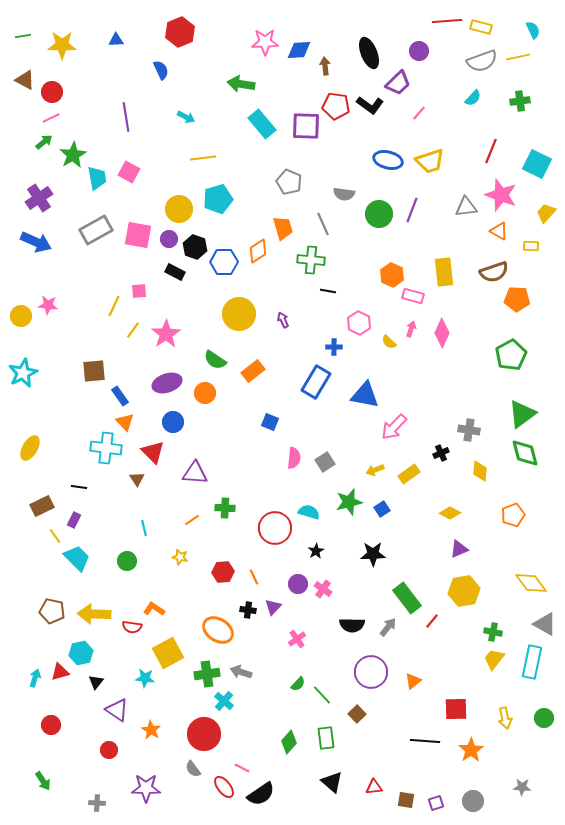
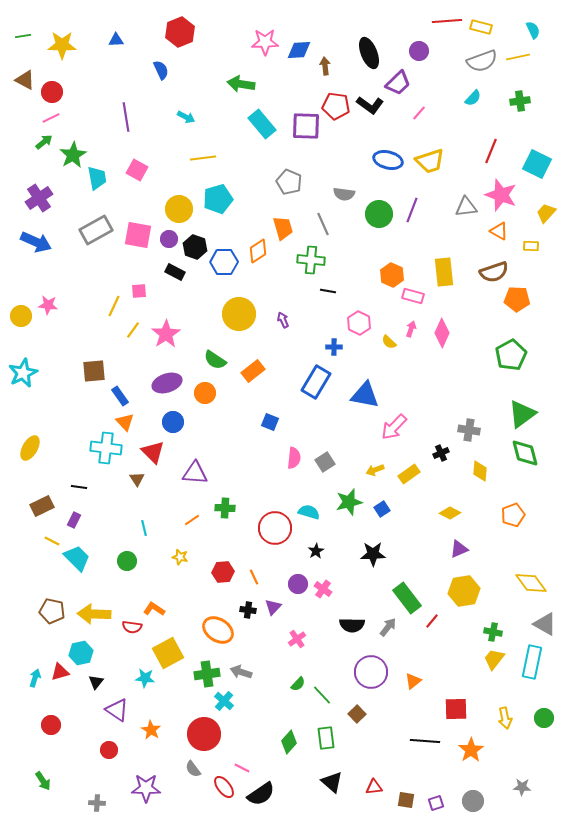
pink square at (129, 172): moved 8 px right, 2 px up
yellow line at (55, 536): moved 3 px left, 5 px down; rotated 28 degrees counterclockwise
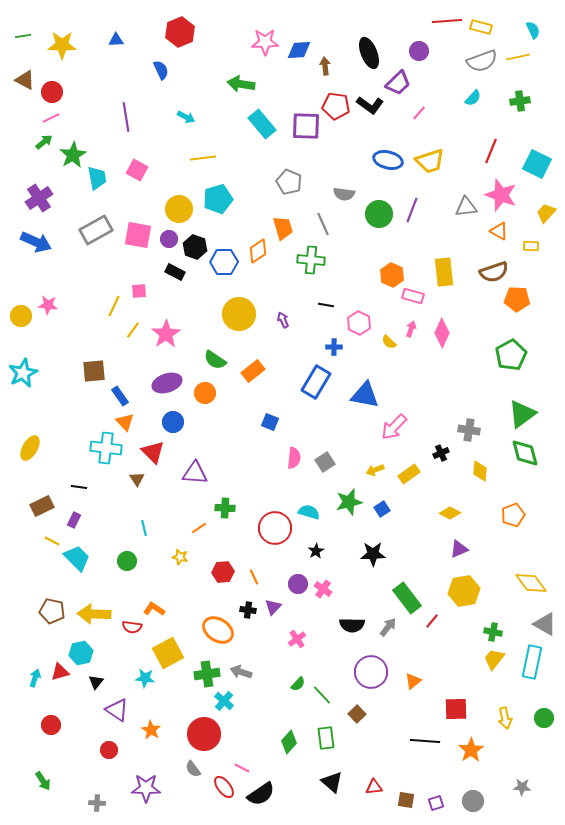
black line at (328, 291): moved 2 px left, 14 px down
orange line at (192, 520): moved 7 px right, 8 px down
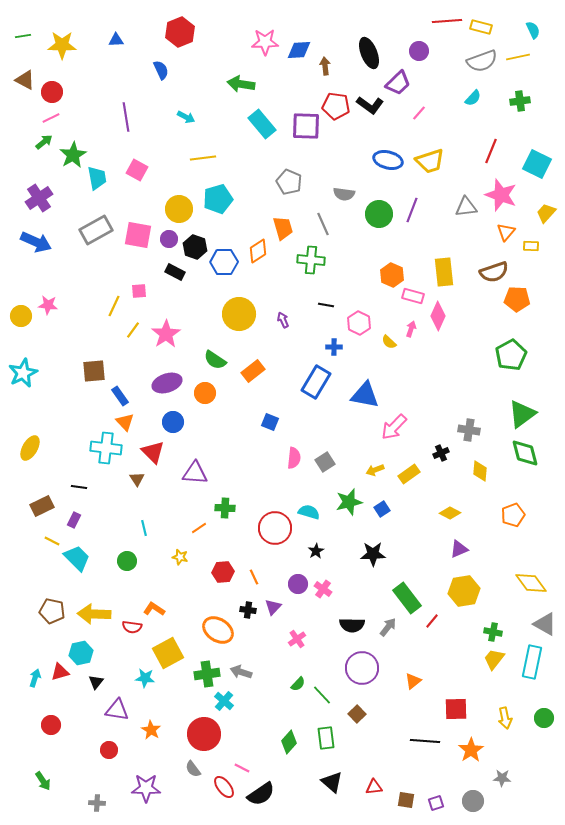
orange triangle at (499, 231): moved 7 px right, 1 px down; rotated 42 degrees clockwise
pink diamond at (442, 333): moved 4 px left, 17 px up
purple circle at (371, 672): moved 9 px left, 4 px up
purple triangle at (117, 710): rotated 25 degrees counterclockwise
gray star at (522, 787): moved 20 px left, 9 px up
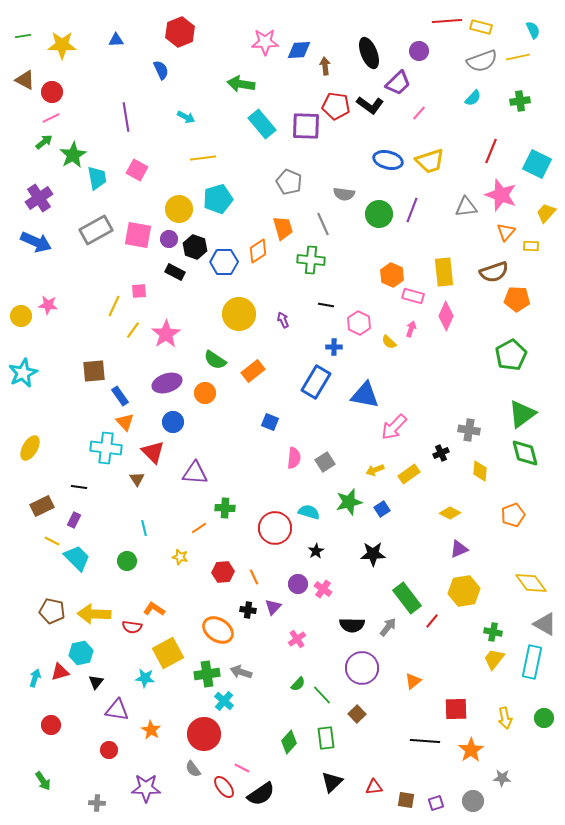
pink diamond at (438, 316): moved 8 px right
black triangle at (332, 782): rotated 35 degrees clockwise
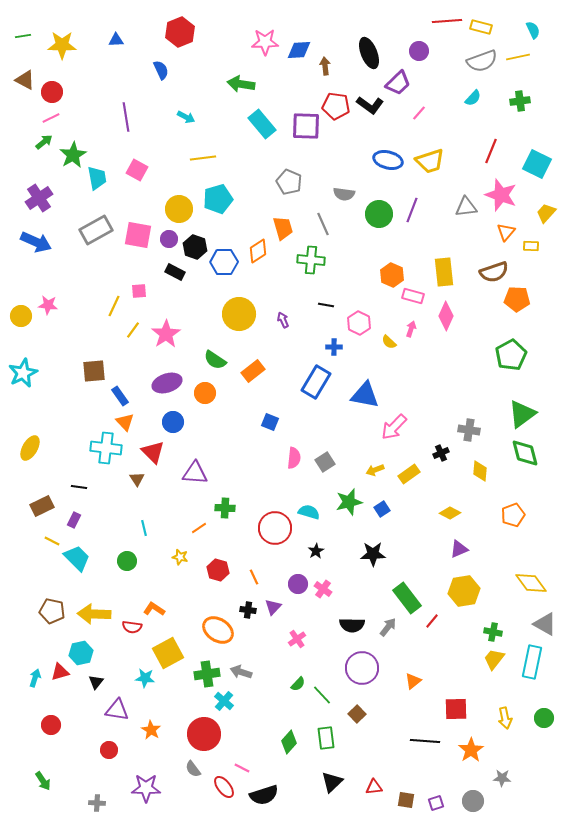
red hexagon at (223, 572): moved 5 px left, 2 px up; rotated 20 degrees clockwise
black semicircle at (261, 794): moved 3 px right, 1 px down; rotated 16 degrees clockwise
